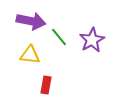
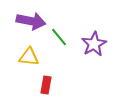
purple star: moved 2 px right, 4 px down
yellow triangle: moved 1 px left, 2 px down
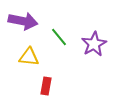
purple arrow: moved 8 px left
red rectangle: moved 1 px down
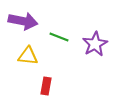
green line: rotated 30 degrees counterclockwise
purple star: moved 1 px right
yellow triangle: moved 1 px left, 1 px up
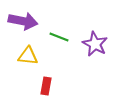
purple star: rotated 15 degrees counterclockwise
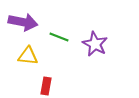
purple arrow: moved 1 px down
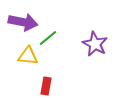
green line: moved 11 px left, 1 px down; rotated 60 degrees counterclockwise
